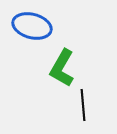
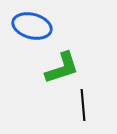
green L-shape: rotated 138 degrees counterclockwise
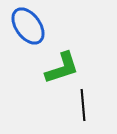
blue ellipse: moved 4 px left; rotated 39 degrees clockwise
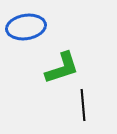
blue ellipse: moved 2 px left, 1 px down; rotated 63 degrees counterclockwise
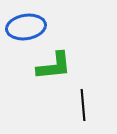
green L-shape: moved 8 px left, 2 px up; rotated 12 degrees clockwise
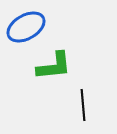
blue ellipse: rotated 21 degrees counterclockwise
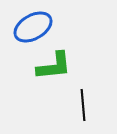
blue ellipse: moved 7 px right
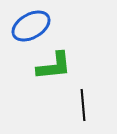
blue ellipse: moved 2 px left, 1 px up
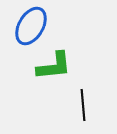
blue ellipse: rotated 30 degrees counterclockwise
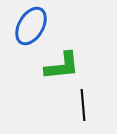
green L-shape: moved 8 px right
